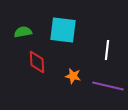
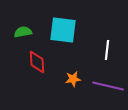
orange star: moved 3 px down; rotated 21 degrees counterclockwise
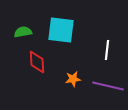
cyan square: moved 2 px left
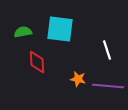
cyan square: moved 1 px left, 1 px up
white line: rotated 24 degrees counterclockwise
orange star: moved 5 px right; rotated 21 degrees clockwise
purple line: rotated 8 degrees counterclockwise
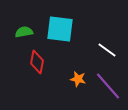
green semicircle: moved 1 px right
white line: rotated 36 degrees counterclockwise
red diamond: rotated 15 degrees clockwise
purple line: rotated 44 degrees clockwise
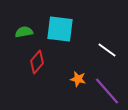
red diamond: rotated 30 degrees clockwise
purple line: moved 1 px left, 5 px down
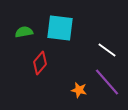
cyan square: moved 1 px up
red diamond: moved 3 px right, 1 px down
orange star: moved 1 px right, 11 px down
purple line: moved 9 px up
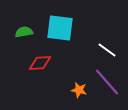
red diamond: rotated 45 degrees clockwise
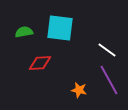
purple line: moved 2 px right, 2 px up; rotated 12 degrees clockwise
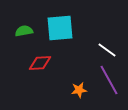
cyan square: rotated 12 degrees counterclockwise
green semicircle: moved 1 px up
orange star: rotated 21 degrees counterclockwise
